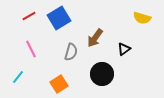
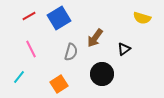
cyan line: moved 1 px right
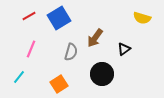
pink line: rotated 48 degrees clockwise
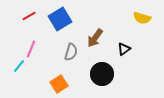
blue square: moved 1 px right, 1 px down
cyan line: moved 11 px up
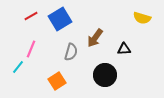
red line: moved 2 px right
black triangle: rotated 32 degrees clockwise
cyan line: moved 1 px left, 1 px down
black circle: moved 3 px right, 1 px down
orange square: moved 2 px left, 3 px up
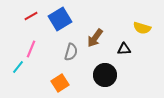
yellow semicircle: moved 10 px down
orange square: moved 3 px right, 2 px down
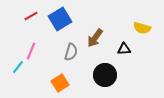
pink line: moved 2 px down
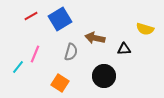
yellow semicircle: moved 3 px right, 1 px down
brown arrow: rotated 66 degrees clockwise
pink line: moved 4 px right, 3 px down
black circle: moved 1 px left, 1 px down
orange square: rotated 24 degrees counterclockwise
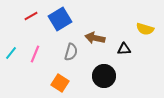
cyan line: moved 7 px left, 14 px up
